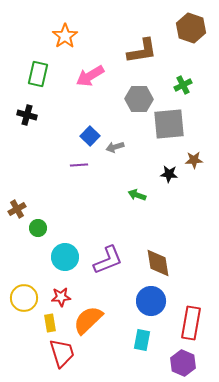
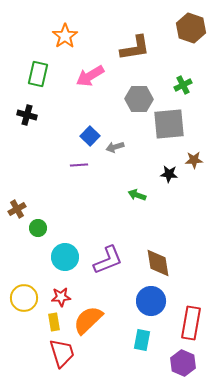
brown L-shape: moved 7 px left, 3 px up
yellow rectangle: moved 4 px right, 1 px up
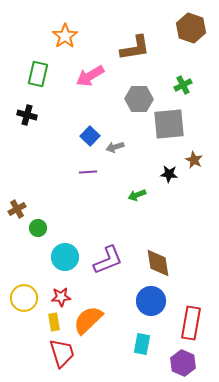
brown star: rotated 30 degrees clockwise
purple line: moved 9 px right, 7 px down
green arrow: rotated 42 degrees counterclockwise
cyan rectangle: moved 4 px down
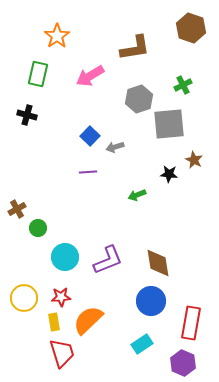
orange star: moved 8 px left
gray hexagon: rotated 20 degrees counterclockwise
cyan rectangle: rotated 45 degrees clockwise
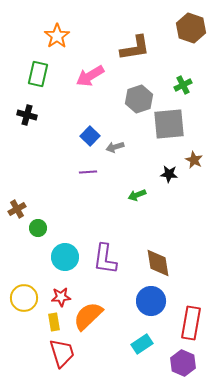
purple L-shape: moved 3 px left, 1 px up; rotated 120 degrees clockwise
orange semicircle: moved 4 px up
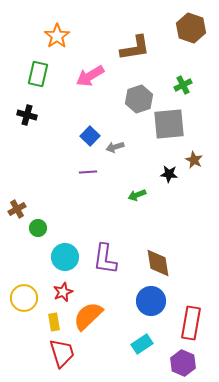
red star: moved 2 px right, 5 px up; rotated 18 degrees counterclockwise
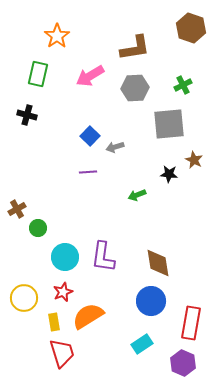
gray hexagon: moved 4 px left, 11 px up; rotated 16 degrees clockwise
purple L-shape: moved 2 px left, 2 px up
orange semicircle: rotated 12 degrees clockwise
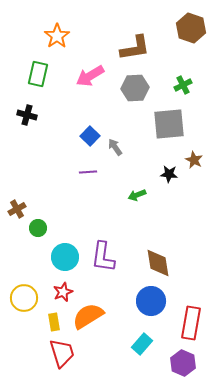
gray arrow: rotated 72 degrees clockwise
cyan rectangle: rotated 15 degrees counterclockwise
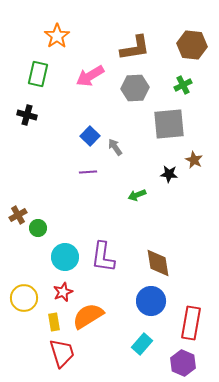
brown hexagon: moved 1 px right, 17 px down; rotated 12 degrees counterclockwise
brown cross: moved 1 px right, 6 px down
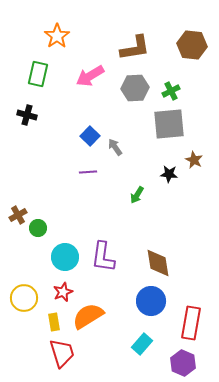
green cross: moved 12 px left, 6 px down
green arrow: rotated 36 degrees counterclockwise
